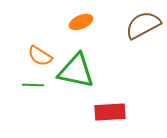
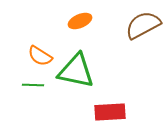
orange ellipse: moved 1 px left, 1 px up
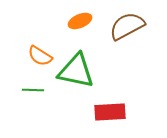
brown semicircle: moved 16 px left, 1 px down
green line: moved 5 px down
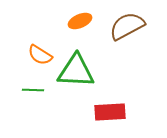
orange semicircle: moved 1 px up
green triangle: rotated 9 degrees counterclockwise
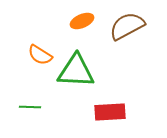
orange ellipse: moved 2 px right
green line: moved 3 px left, 17 px down
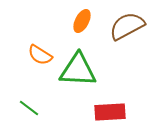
orange ellipse: rotated 40 degrees counterclockwise
green triangle: moved 2 px right, 1 px up
green line: moved 1 px left, 1 px down; rotated 35 degrees clockwise
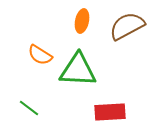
orange ellipse: rotated 15 degrees counterclockwise
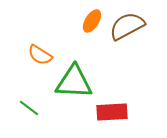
orange ellipse: moved 10 px right; rotated 20 degrees clockwise
green triangle: moved 4 px left, 12 px down
red rectangle: moved 2 px right
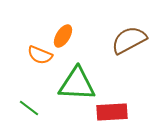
orange ellipse: moved 29 px left, 15 px down
brown semicircle: moved 2 px right, 14 px down
orange semicircle: rotated 10 degrees counterclockwise
green triangle: moved 3 px right, 2 px down
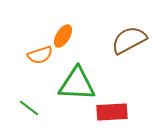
orange semicircle: rotated 40 degrees counterclockwise
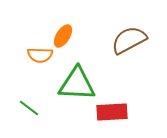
orange semicircle: rotated 20 degrees clockwise
